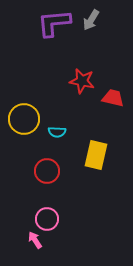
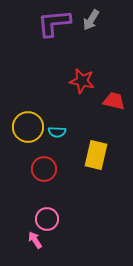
red trapezoid: moved 1 px right, 3 px down
yellow circle: moved 4 px right, 8 px down
red circle: moved 3 px left, 2 px up
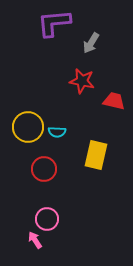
gray arrow: moved 23 px down
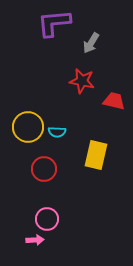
pink arrow: rotated 120 degrees clockwise
